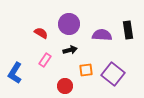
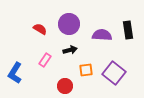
red semicircle: moved 1 px left, 4 px up
purple square: moved 1 px right, 1 px up
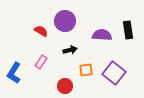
purple circle: moved 4 px left, 3 px up
red semicircle: moved 1 px right, 2 px down
pink rectangle: moved 4 px left, 2 px down
blue L-shape: moved 1 px left
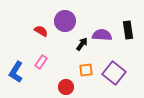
black arrow: moved 12 px right, 6 px up; rotated 40 degrees counterclockwise
blue L-shape: moved 2 px right, 1 px up
red circle: moved 1 px right, 1 px down
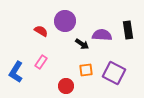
black arrow: rotated 88 degrees clockwise
purple square: rotated 10 degrees counterclockwise
red circle: moved 1 px up
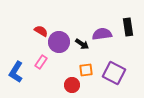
purple circle: moved 6 px left, 21 px down
black rectangle: moved 3 px up
purple semicircle: moved 1 px up; rotated 12 degrees counterclockwise
red circle: moved 6 px right, 1 px up
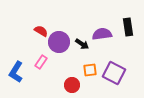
orange square: moved 4 px right
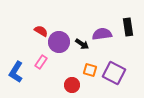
orange square: rotated 24 degrees clockwise
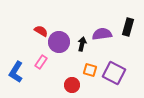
black rectangle: rotated 24 degrees clockwise
black arrow: rotated 112 degrees counterclockwise
